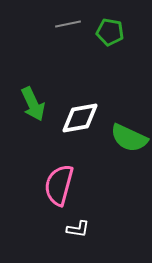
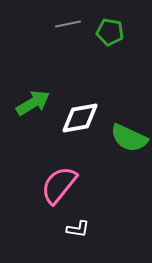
green arrow: moved 1 px up; rotated 96 degrees counterclockwise
pink semicircle: rotated 24 degrees clockwise
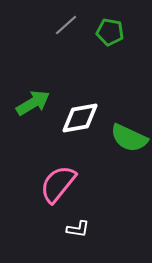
gray line: moved 2 px left, 1 px down; rotated 30 degrees counterclockwise
pink semicircle: moved 1 px left, 1 px up
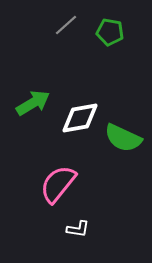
green semicircle: moved 6 px left
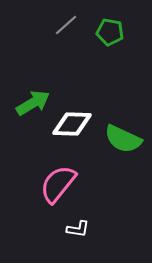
white diamond: moved 8 px left, 6 px down; rotated 12 degrees clockwise
green semicircle: moved 1 px down
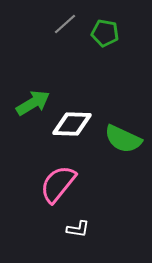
gray line: moved 1 px left, 1 px up
green pentagon: moved 5 px left, 1 px down
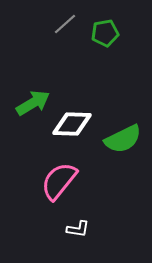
green pentagon: rotated 20 degrees counterclockwise
green semicircle: rotated 51 degrees counterclockwise
pink semicircle: moved 1 px right, 3 px up
